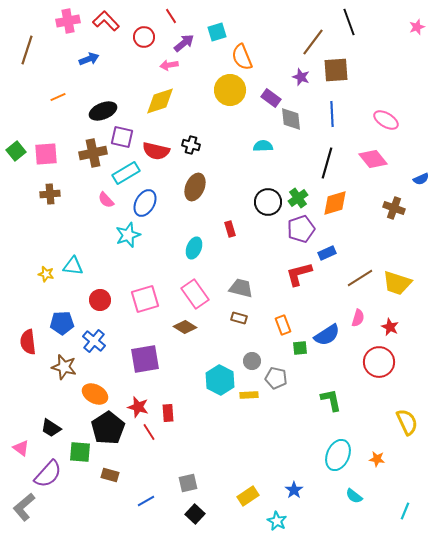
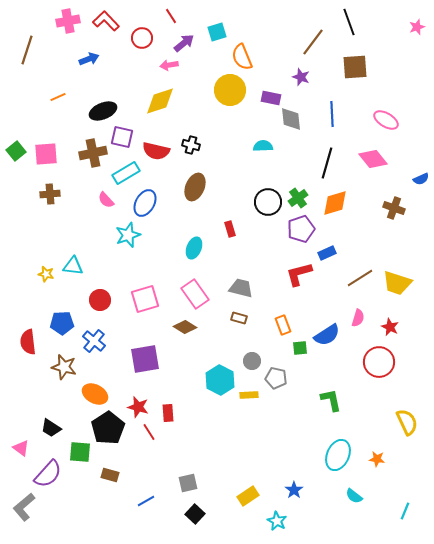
red circle at (144, 37): moved 2 px left, 1 px down
brown square at (336, 70): moved 19 px right, 3 px up
purple rectangle at (271, 98): rotated 24 degrees counterclockwise
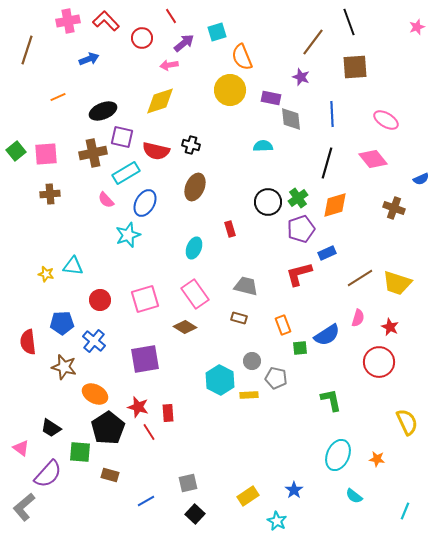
orange diamond at (335, 203): moved 2 px down
gray trapezoid at (241, 288): moved 5 px right, 2 px up
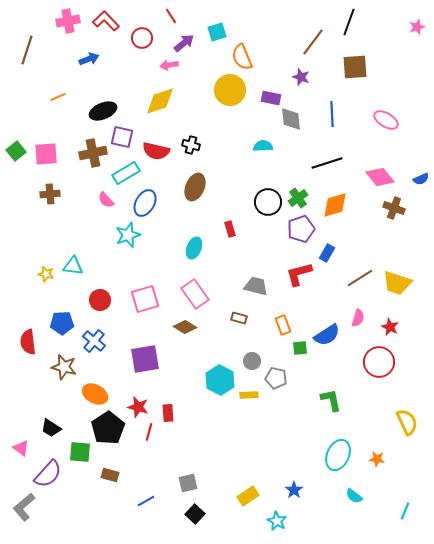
black line at (349, 22): rotated 40 degrees clockwise
pink diamond at (373, 159): moved 7 px right, 18 px down
black line at (327, 163): rotated 56 degrees clockwise
blue rectangle at (327, 253): rotated 36 degrees counterclockwise
gray trapezoid at (246, 286): moved 10 px right
red line at (149, 432): rotated 48 degrees clockwise
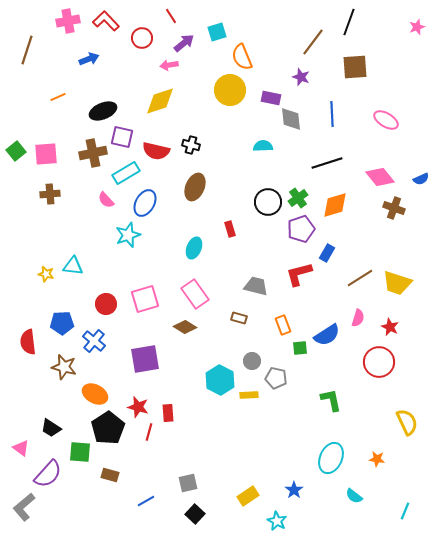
red circle at (100, 300): moved 6 px right, 4 px down
cyan ellipse at (338, 455): moved 7 px left, 3 px down
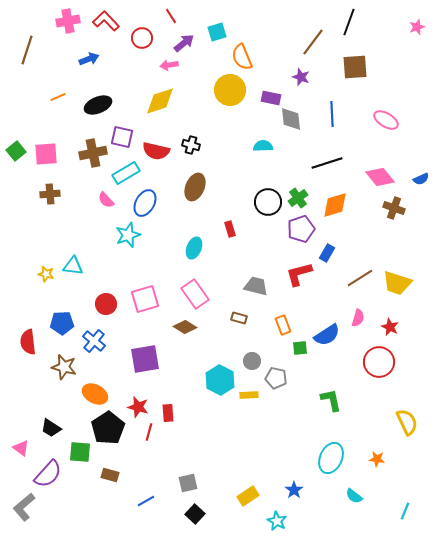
black ellipse at (103, 111): moved 5 px left, 6 px up
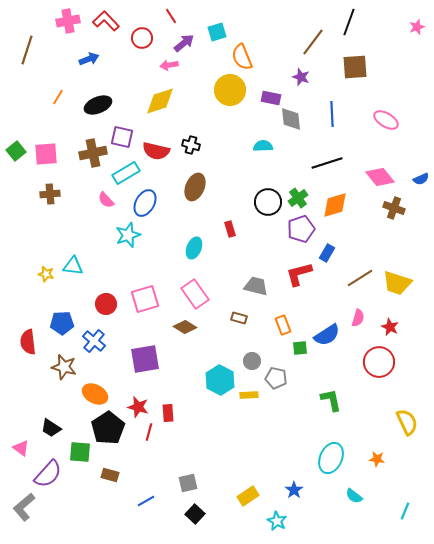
orange line at (58, 97): rotated 35 degrees counterclockwise
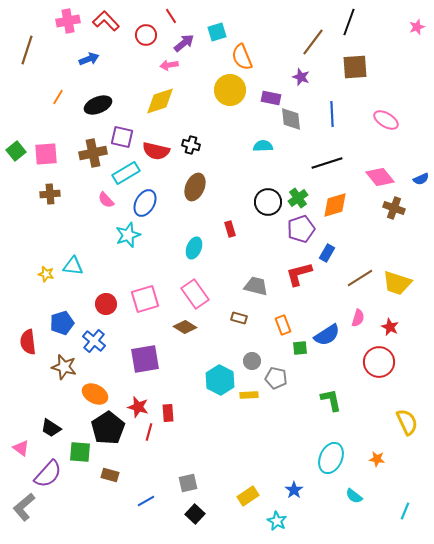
red circle at (142, 38): moved 4 px right, 3 px up
blue pentagon at (62, 323): rotated 15 degrees counterclockwise
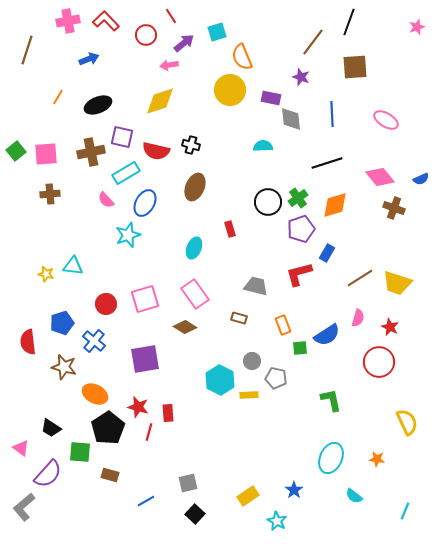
brown cross at (93, 153): moved 2 px left, 1 px up
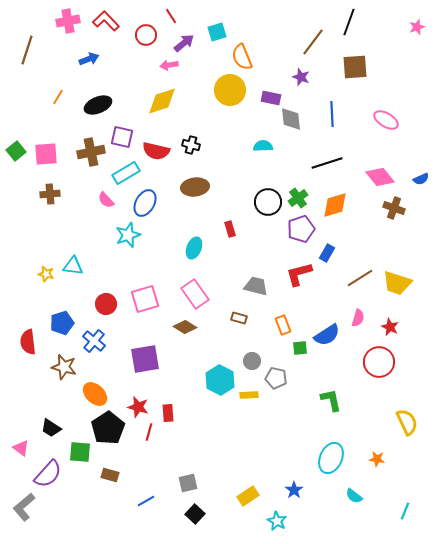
yellow diamond at (160, 101): moved 2 px right
brown ellipse at (195, 187): rotated 60 degrees clockwise
orange ellipse at (95, 394): rotated 15 degrees clockwise
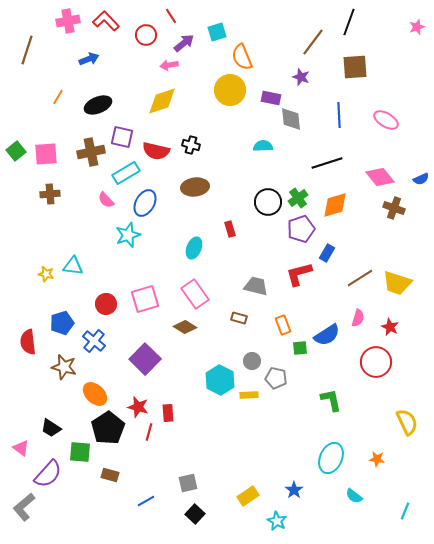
blue line at (332, 114): moved 7 px right, 1 px down
purple square at (145, 359): rotated 36 degrees counterclockwise
red circle at (379, 362): moved 3 px left
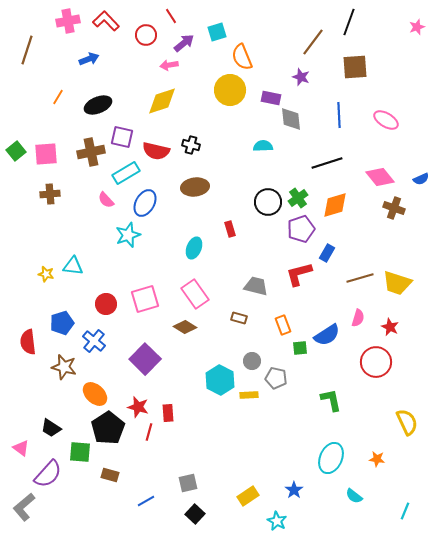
brown line at (360, 278): rotated 16 degrees clockwise
